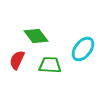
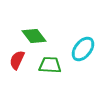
green diamond: moved 2 px left
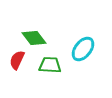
green diamond: moved 2 px down
